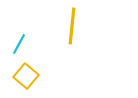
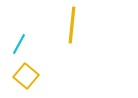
yellow line: moved 1 px up
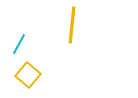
yellow square: moved 2 px right, 1 px up
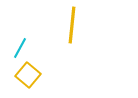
cyan line: moved 1 px right, 4 px down
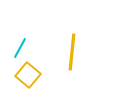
yellow line: moved 27 px down
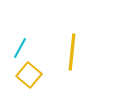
yellow square: moved 1 px right
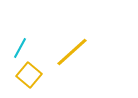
yellow line: rotated 42 degrees clockwise
